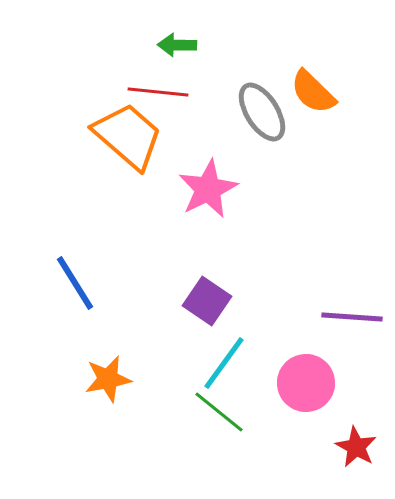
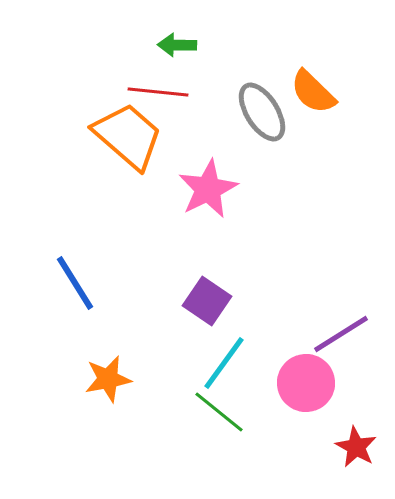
purple line: moved 11 px left, 17 px down; rotated 36 degrees counterclockwise
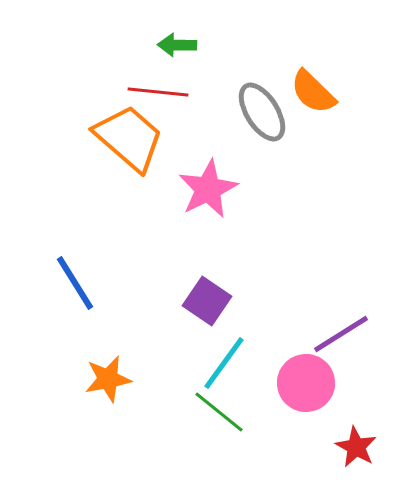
orange trapezoid: moved 1 px right, 2 px down
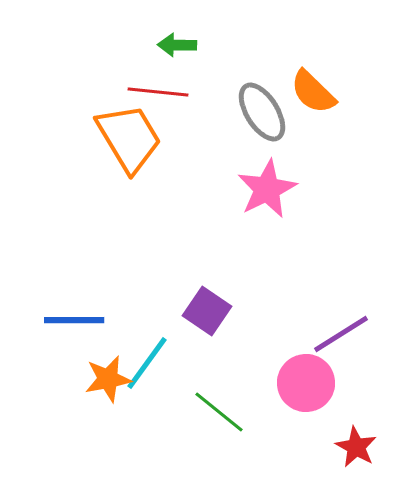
orange trapezoid: rotated 18 degrees clockwise
pink star: moved 59 px right
blue line: moved 1 px left, 37 px down; rotated 58 degrees counterclockwise
purple square: moved 10 px down
cyan line: moved 77 px left
